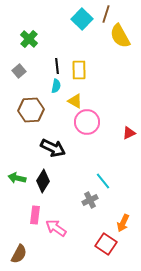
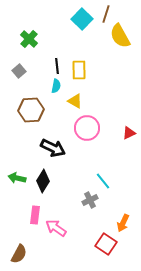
pink circle: moved 6 px down
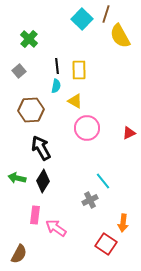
black arrow: moved 12 px left; rotated 145 degrees counterclockwise
orange arrow: rotated 18 degrees counterclockwise
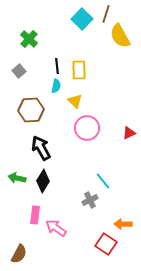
yellow triangle: rotated 14 degrees clockwise
orange arrow: moved 1 px down; rotated 84 degrees clockwise
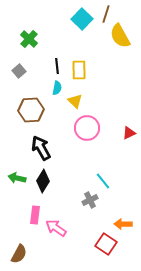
cyan semicircle: moved 1 px right, 2 px down
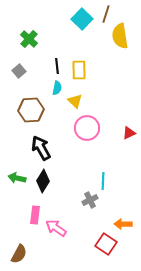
yellow semicircle: rotated 20 degrees clockwise
cyan line: rotated 42 degrees clockwise
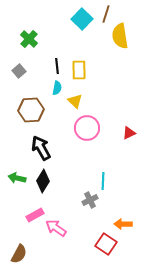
pink rectangle: rotated 54 degrees clockwise
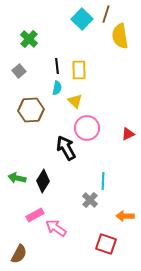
red triangle: moved 1 px left, 1 px down
black arrow: moved 25 px right
gray cross: rotated 21 degrees counterclockwise
orange arrow: moved 2 px right, 8 px up
red square: rotated 15 degrees counterclockwise
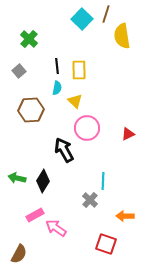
yellow semicircle: moved 2 px right
black arrow: moved 2 px left, 2 px down
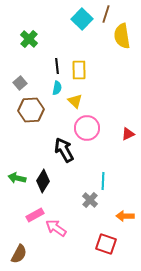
gray square: moved 1 px right, 12 px down
